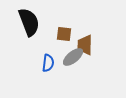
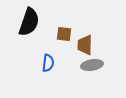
black semicircle: rotated 40 degrees clockwise
gray ellipse: moved 19 px right, 8 px down; rotated 30 degrees clockwise
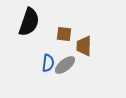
brown trapezoid: moved 1 px left, 1 px down
gray ellipse: moved 27 px left; rotated 30 degrees counterclockwise
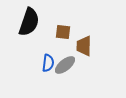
brown square: moved 1 px left, 2 px up
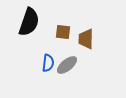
brown trapezoid: moved 2 px right, 7 px up
gray ellipse: moved 2 px right
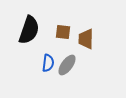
black semicircle: moved 8 px down
gray ellipse: rotated 15 degrees counterclockwise
